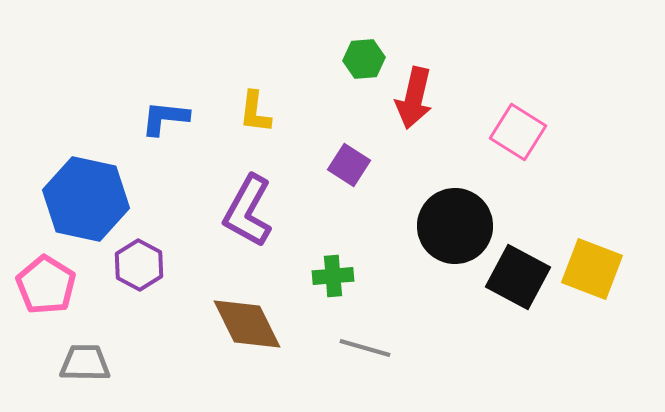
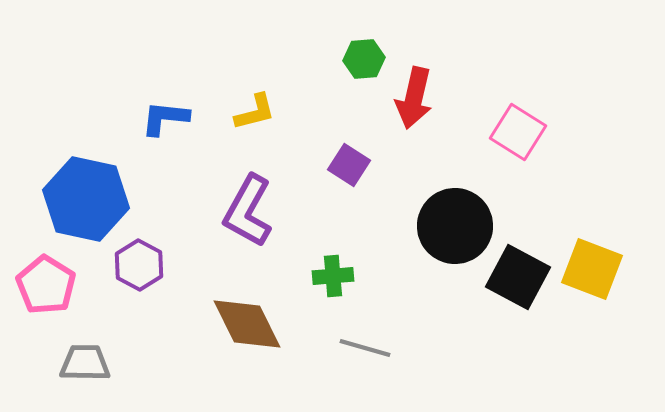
yellow L-shape: rotated 111 degrees counterclockwise
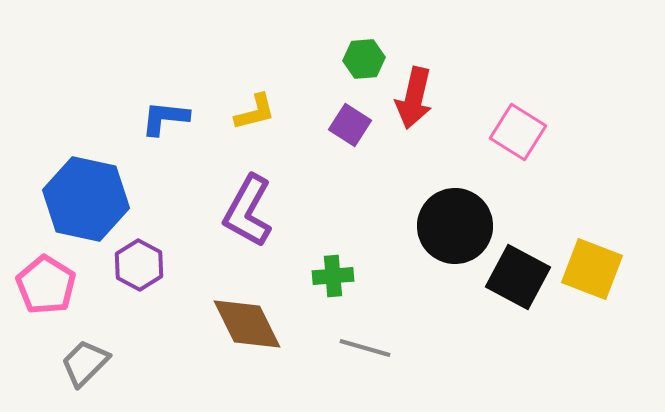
purple square: moved 1 px right, 40 px up
gray trapezoid: rotated 46 degrees counterclockwise
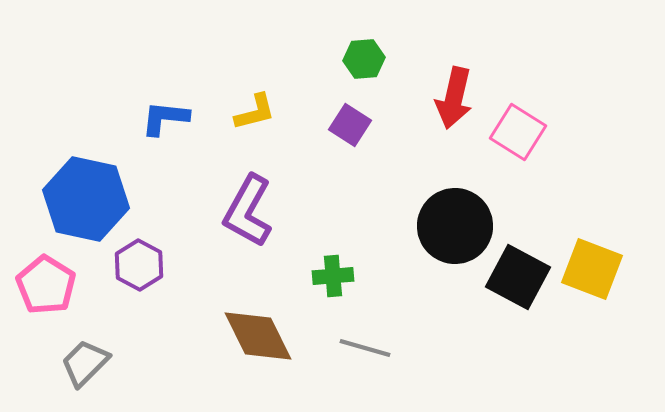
red arrow: moved 40 px right
brown diamond: moved 11 px right, 12 px down
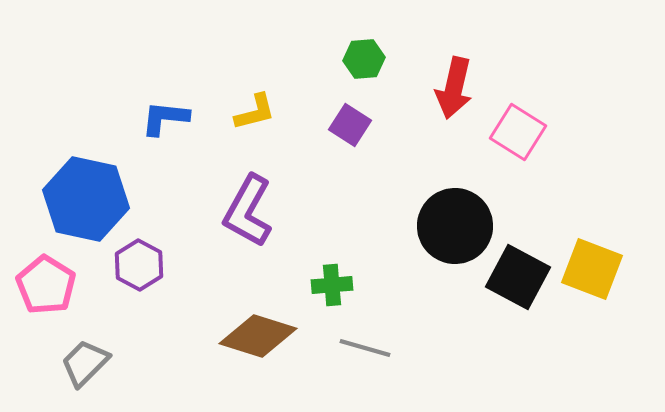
red arrow: moved 10 px up
green cross: moved 1 px left, 9 px down
brown diamond: rotated 46 degrees counterclockwise
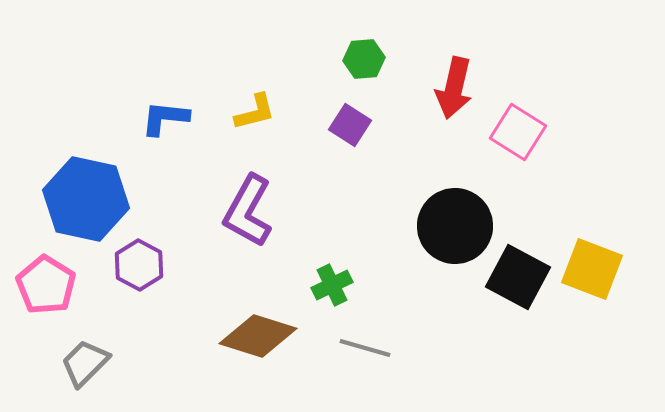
green cross: rotated 21 degrees counterclockwise
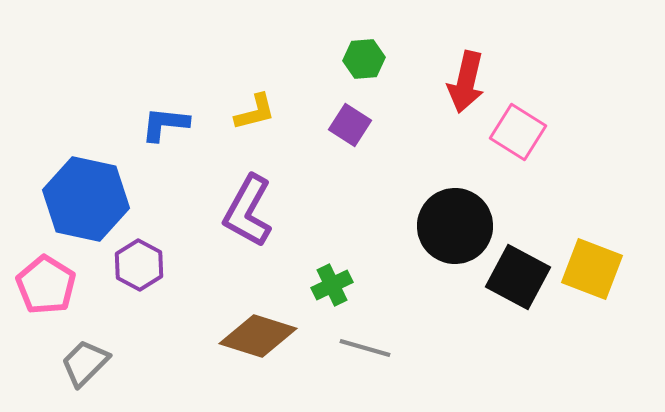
red arrow: moved 12 px right, 6 px up
blue L-shape: moved 6 px down
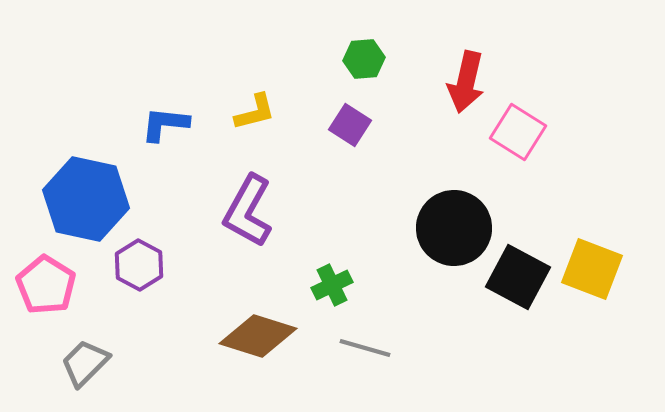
black circle: moved 1 px left, 2 px down
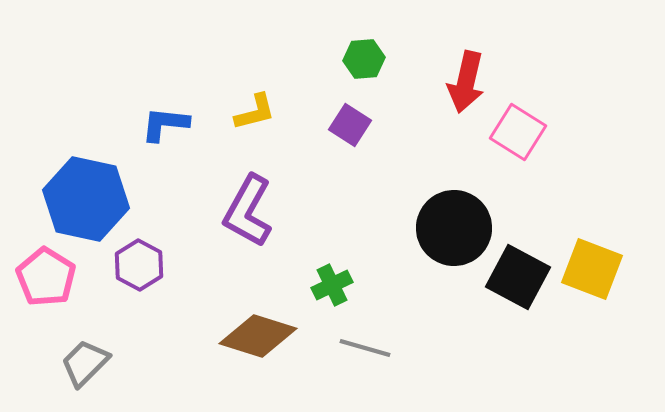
pink pentagon: moved 8 px up
